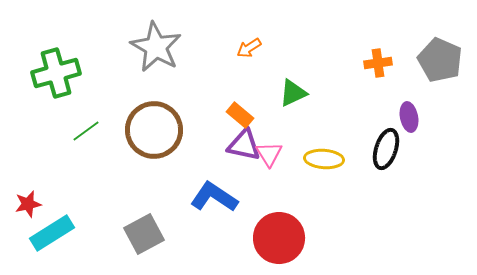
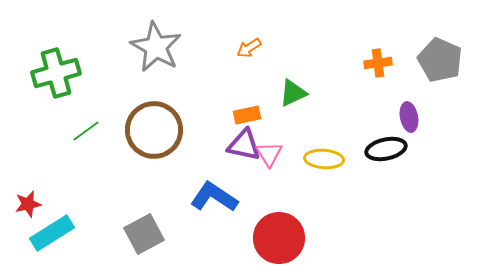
orange rectangle: moved 7 px right; rotated 52 degrees counterclockwise
black ellipse: rotated 60 degrees clockwise
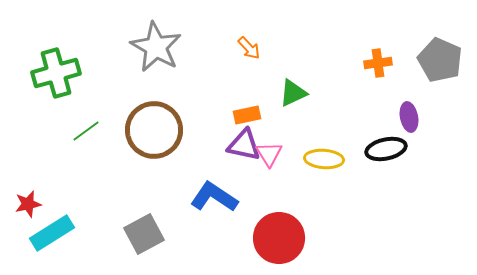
orange arrow: rotated 100 degrees counterclockwise
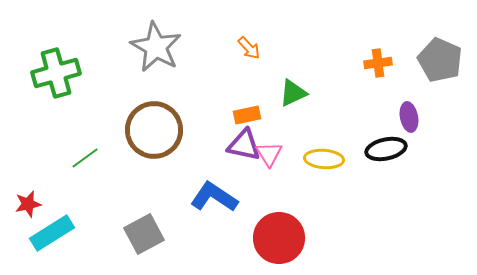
green line: moved 1 px left, 27 px down
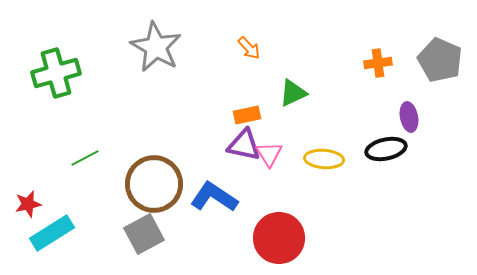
brown circle: moved 54 px down
green line: rotated 8 degrees clockwise
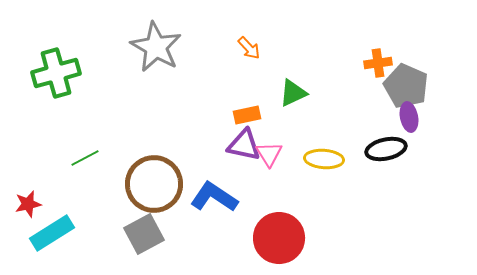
gray pentagon: moved 34 px left, 26 px down
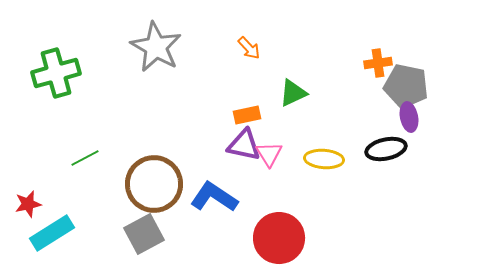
gray pentagon: rotated 12 degrees counterclockwise
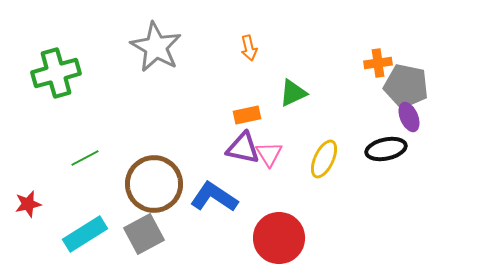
orange arrow: rotated 30 degrees clockwise
purple ellipse: rotated 12 degrees counterclockwise
purple triangle: moved 1 px left, 3 px down
yellow ellipse: rotated 69 degrees counterclockwise
cyan rectangle: moved 33 px right, 1 px down
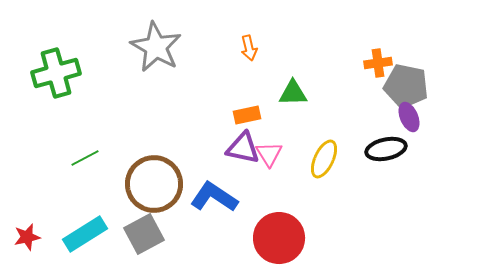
green triangle: rotated 24 degrees clockwise
red star: moved 1 px left, 33 px down
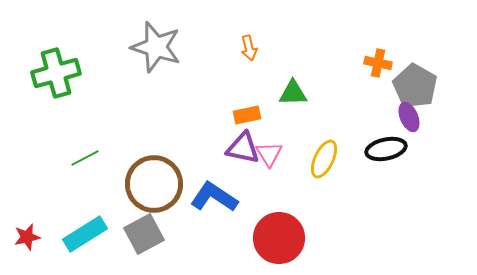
gray star: rotated 12 degrees counterclockwise
orange cross: rotated 20 degrees clockwise
gray pentagon: moved 9 px right; rotated 18 degrees clockwise
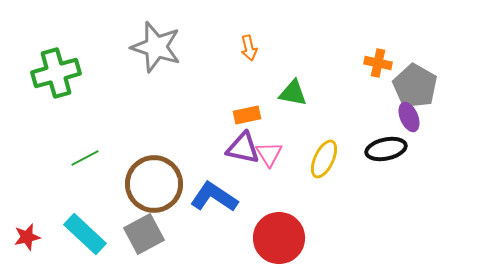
green triangle: rotated 12 degrees clockwise
cyan rectangle: rotated 75 degrees clockwise
